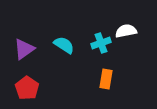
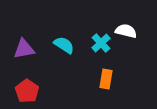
white semicircle: rotated 25 degrees clockwise
cyan cross: rotated 24 degrees counterclockwise
purple triangle: rotated 25 degrees clockwise
red pentagon: moved 3 px down
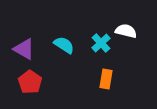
purple triangle: rotated 40 degrees clockwise
red pentagon: moved 3 px right, 9 px up
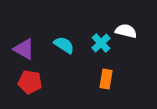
red pentagon: rotated 25 degrees counterclockwise
